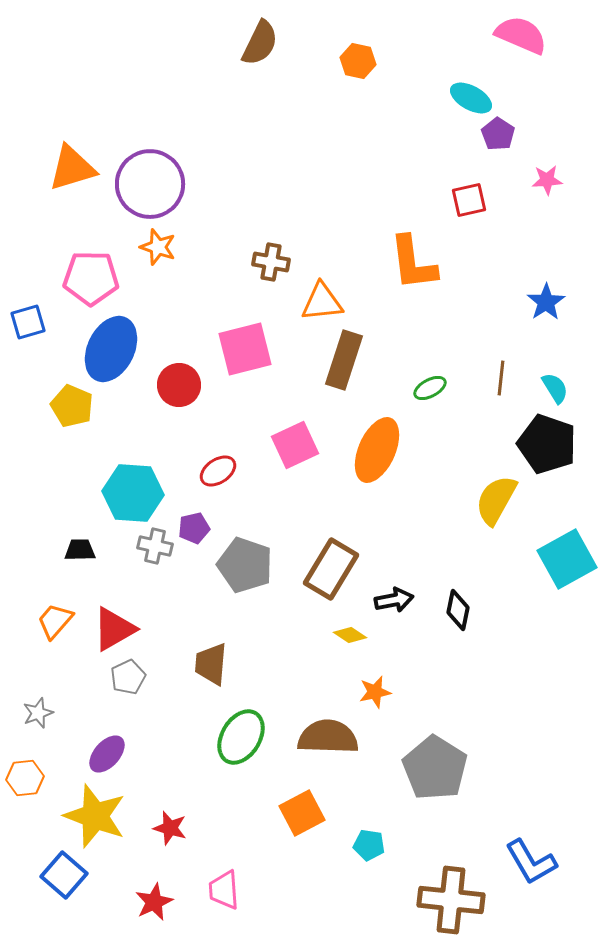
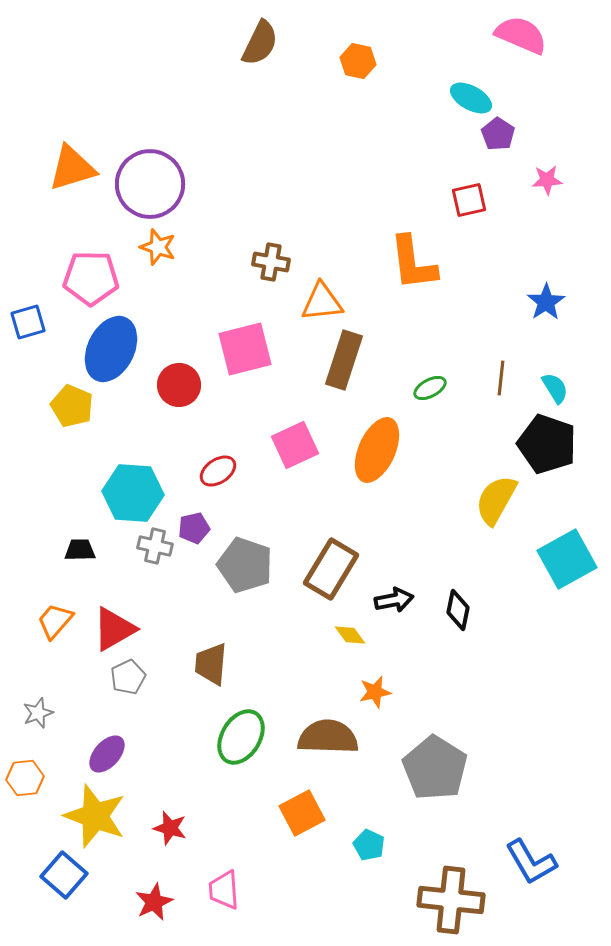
yellow diamond at (350, 635): rotated 20 degrees clockwise
cyan pentagon at (369, 845): rotated 16 degrees clockwise
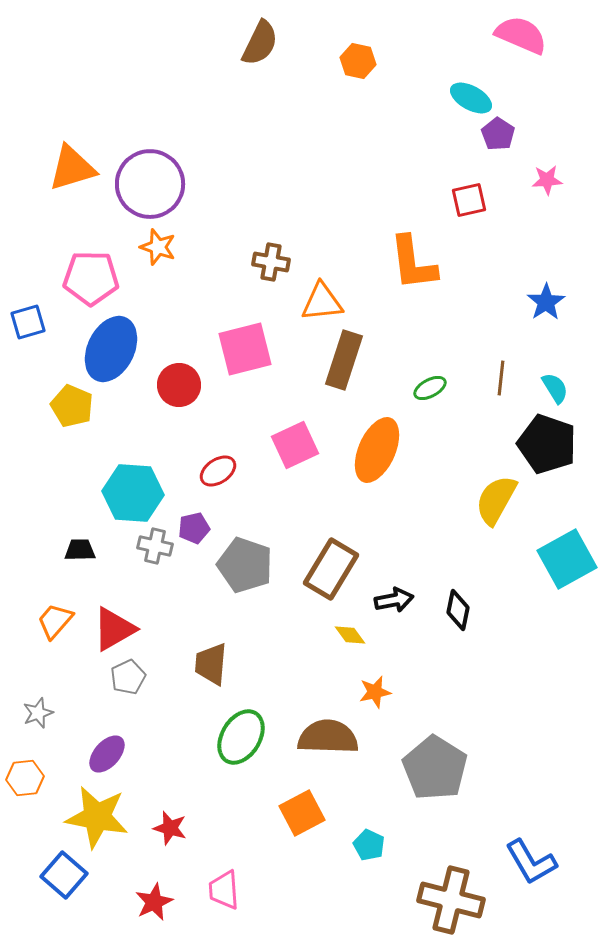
yellow star at (95, 816): moved 2 px right, 1 px down; rotated 10 degrees counterclockwise
brown cross at (451, 900): rotated 8 degrees clockwise
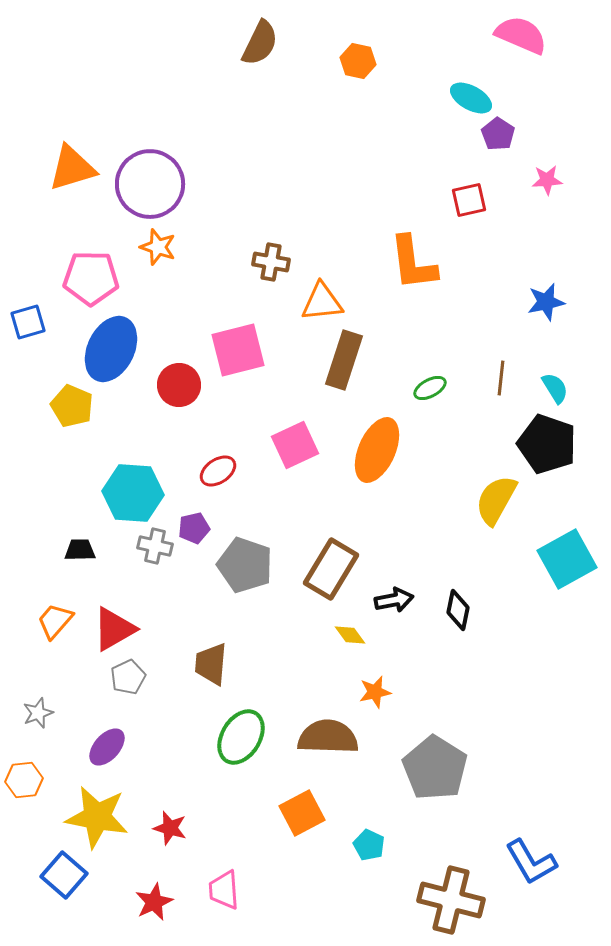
blue star at (546, 302): rotated 21 degrees clockwise
pink square at (245, 349): moved 7 px left, 1 px down
purple ellipse at (107, 754): moved 7 px up
orange hexagon at (25, 778): moved 1 px left, 2 px down
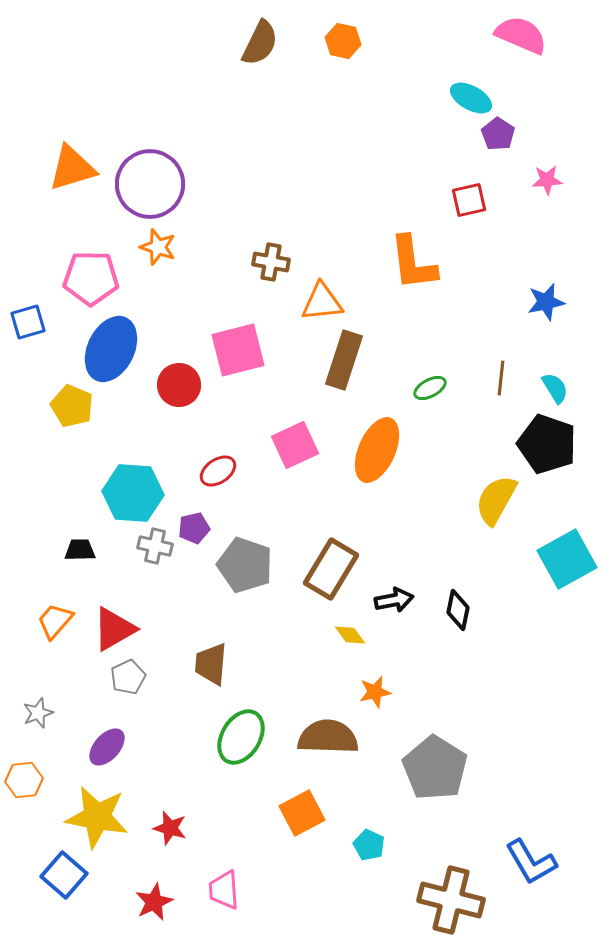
orange hexagon at (358, 61): moved 15 px left, 20 px up
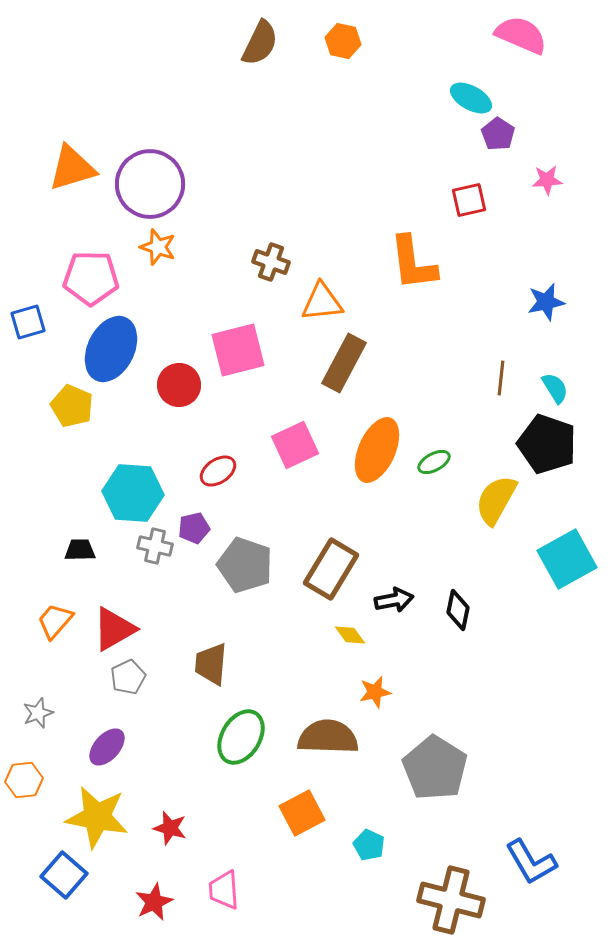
brown cross at (271, 262): rotated 9 degrees clockwise
brown rectangle at (344, 360): moved 3 px down; rotated 10 degrees clockwise
green ellipse at (430, 388): moved 4 px right, 74 px down
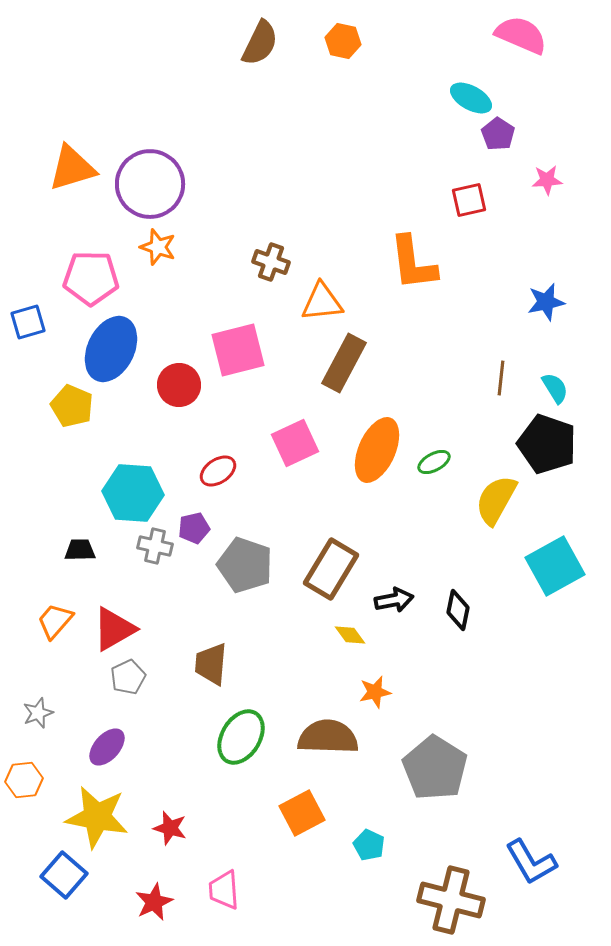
pink square at (295, 445): moved 2 px up
cyan square at (567, 559): moved 12 px left, 7 px down
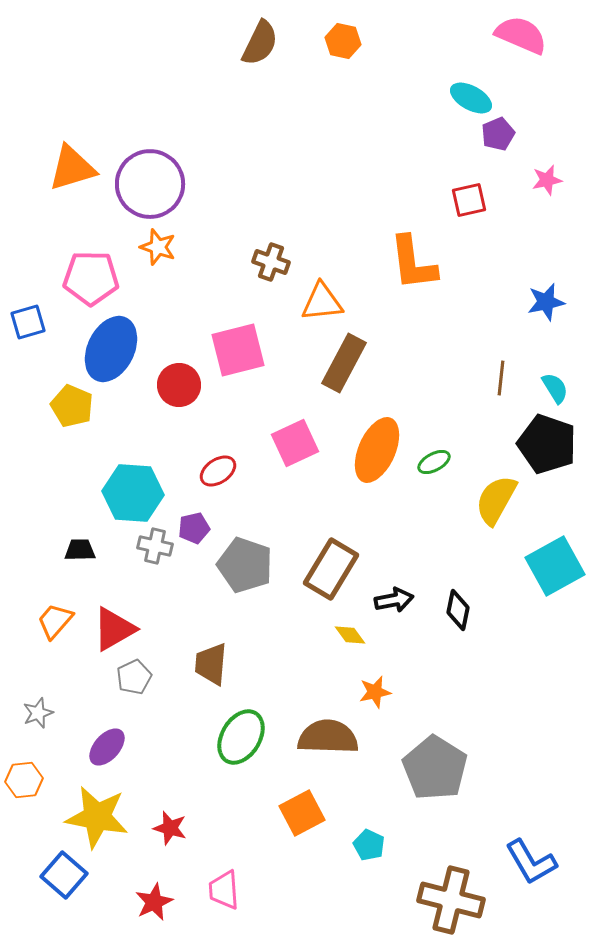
purple pentagon at (498, 134): rotated 16 degrees clockwise
pink star at (547, 180): rotated 8 degrees counterclockwise
gray pentagon at (128, 677): moved 6 px right
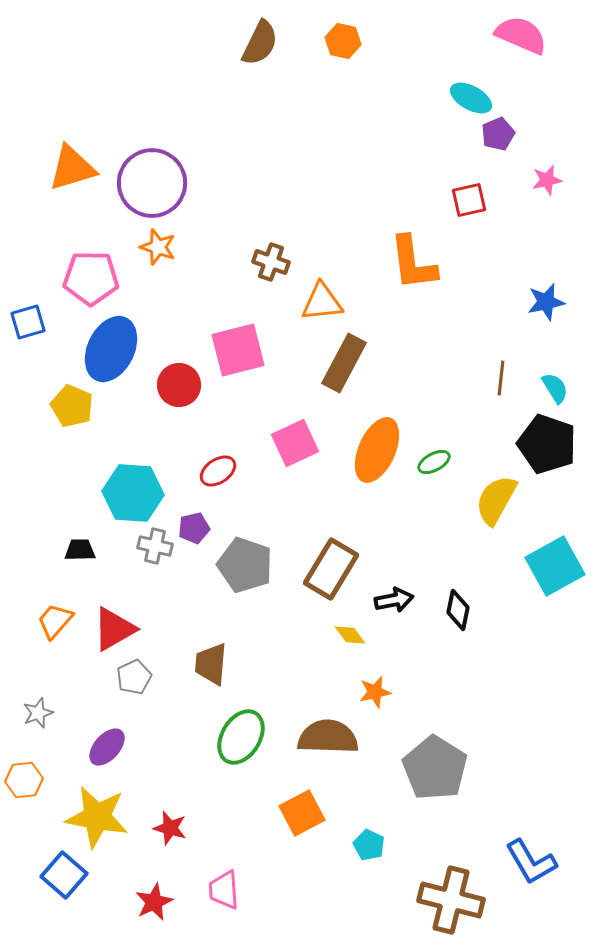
purple circle at (150, 184): moved 2 px right, 1 px up
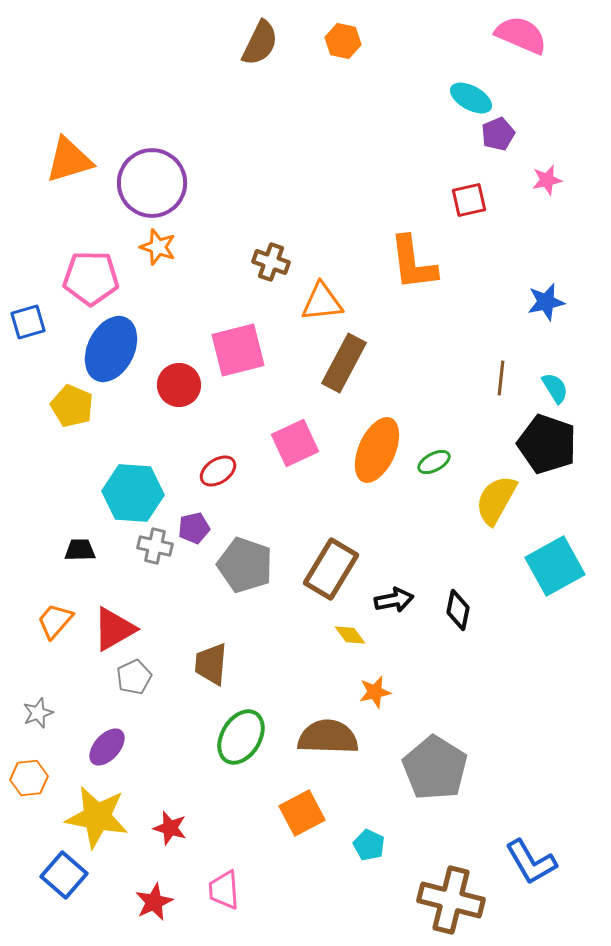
orange triangle at (72, 168): moved 3 px left, 8 px up
orange hexagon at (24, 780): moved 5 px right, 2 px up
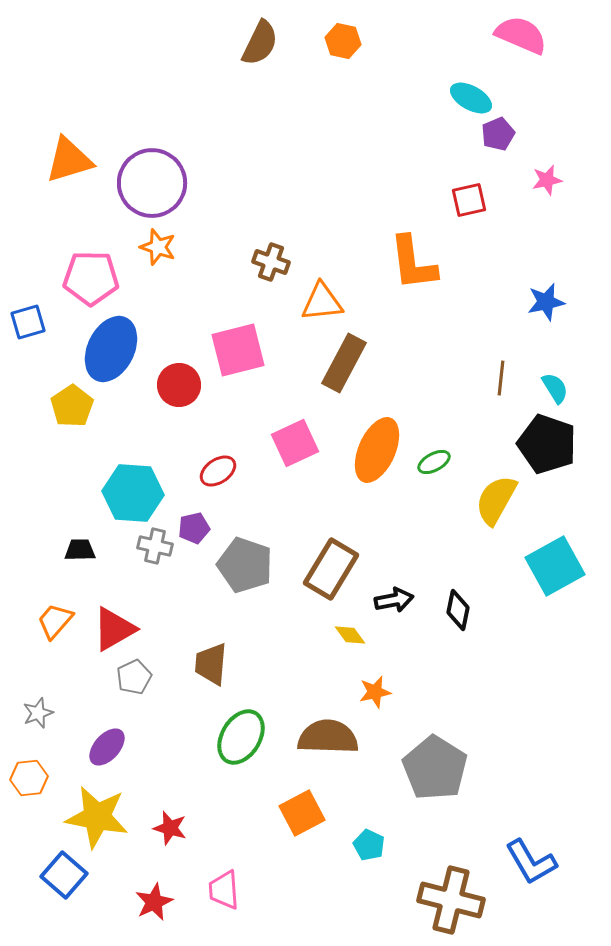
yellow pentagon at (72, 406): rotated 15 degrees clockwise
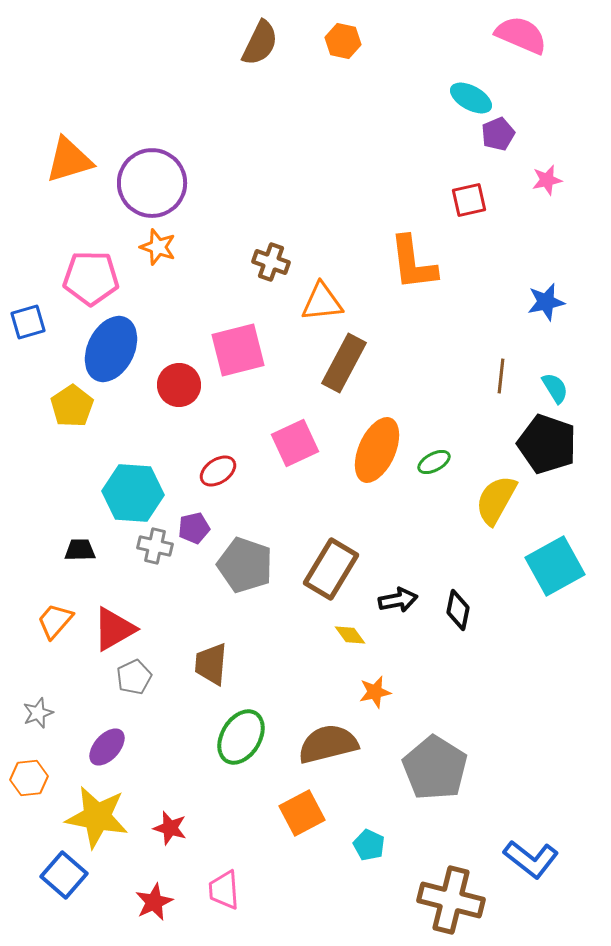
brown line at (501, 378): moved 2 px up
black arrow at (394, 600): moved 4 px right
brown semicircle at (328, 737): moved 7 px down; rotated 16 degrees counterclockwise
blue L-shape at (531, 862): moved 3 px up; rotated 22 degrees counterclockwise
